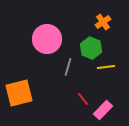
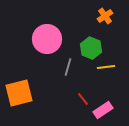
orange cross: moved 2 px right, 6 px up
pink rectangle: rotated 12 degrees clockwise
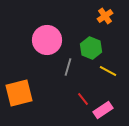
pink circle: moved 1 px down
yellow line: moved 2 px right, 4 px down; rotated 36 degrees clockwise
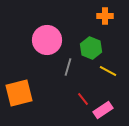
orange cross: rotated 35 degrees clockwise
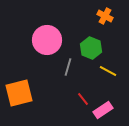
orange cross: rotated 28 degrees clockwise
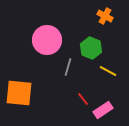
orange square: rotated 20 degrees clockwise
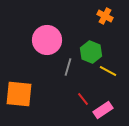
green hexagon: moved 4 px down
orange square: moved 1 px down
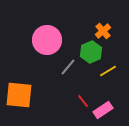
orange cross: moved 2 px left, 15 px down; rotated 21 degrees clockwise
green hexagon: rotated 15 degrees clockwise
gray line: rotated 24 degrees clockwise
yellow line: rotated 60 degrees counterclockwise
orange square: moved 1 px down
red line: moved 2 px down
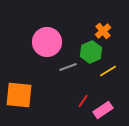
pink circle: moved 2 px down
gray line: rotated 30 degrees clockwise
red line: rotated 72 degrees clockwise
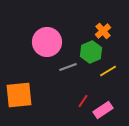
orange square: rotated 12 degrees counterclockwise
